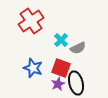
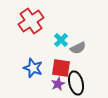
red square: rotated 12 degrees counterclockwise
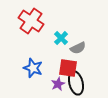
red cross: rotated 20 degrees counterclockwise
cyan cross: moved 2 px up
red square: moved 7 px right
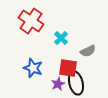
gray semicircle: moved 10 px right, 3 px down
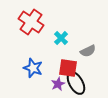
red cross: moved 1 px down
black ellipse: rotated 15 degrees counterclockwise
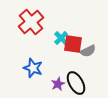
red cross: rotated 15 degrees clockwise
red square: moved 5 px right, 24 px up
